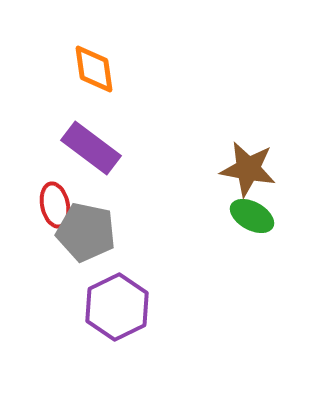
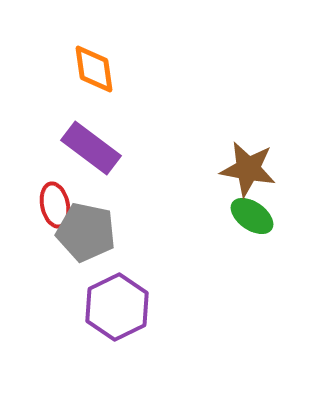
green ellipse: rotated 6 degrees clockwise
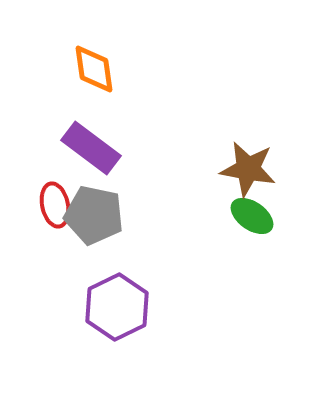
gray pentagon: moved 8 px right, 17 px up
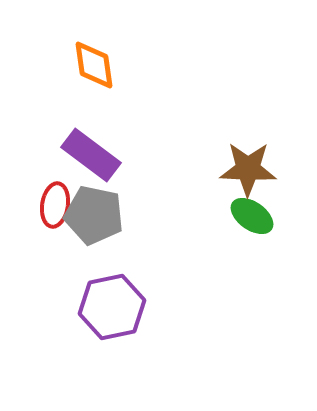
orange diamond: moved 4 px up
purple rectangle: moved 7 px down
brown star: rotated 8 degrees counterclockwise
red ellipse: rotated 21 degrees clockwise
purple hexagon: moved 5 px left; rotated 14 degrees clockwise
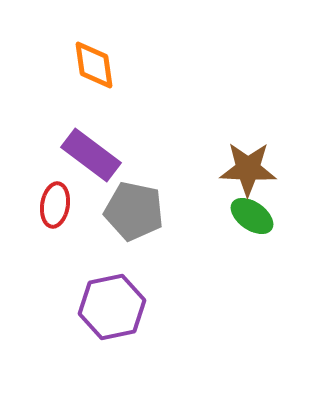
gray pentagon: moved 40 px right, 4 px up
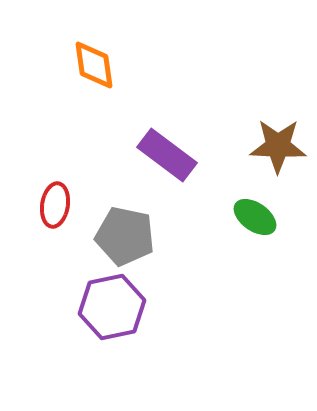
purple rectangle: moved 76 px right
brown star: moved 30 px right, 23 px up
gray pentagon: moved 9 px left, 25 px down
green ellipse: moved 3 px right, 1 px down
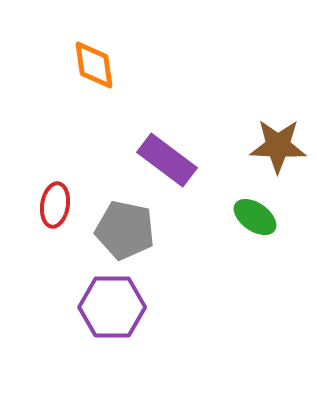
purple rectangle: moved 5 px down
gray pentagon: moved 6 px up
purple hexagon: rotated 12 degrees clockwise
